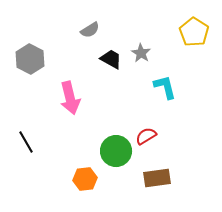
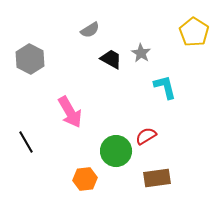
pink arrow: moved 14 px down; rotated 16 degrees counterclockwise
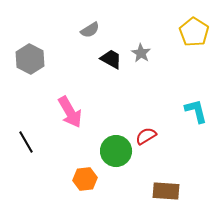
cyan L-shape: moved 31 px right, 24 px down
brown rectangle: moved 9 px right, 13 px down; rotated 12 degrees clockwise
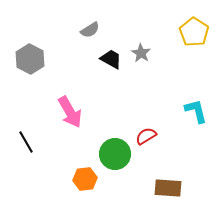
green circle: moved 1 px left, 3 px down
brown rectangle: moved 2 px right, 3 px up
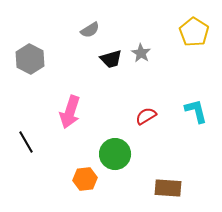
black trapezoid: rotated 135 degrees clockwise
pink arrow: rotated 48 degrees clockwise
red semicircle: moved 20 px up
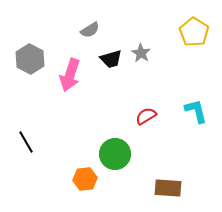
pink arrow: moved 37 px up
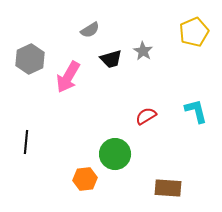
yellow pentagon: rotated 16 degrees clockwise
gray star: moved 2 px right, 2 px up
gray hexagon: rotated 8 degrees clockwise
pink arrow: moved 2 px left, 2 px down; rotated 12 degrees clockwise
black line: rotated 35 degrees clockwise
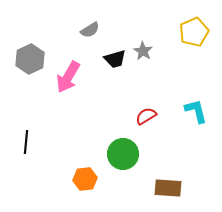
black trapezoid: moved 4 px right
green circle: moved 8 px right
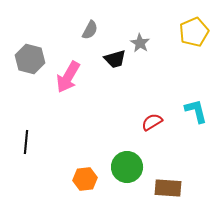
gray semicircle: rotated 30 degrees counterclockwise
gray star: moved 3 px left, 8 px up
gray hexagon: rotated 20 degrees counterclockwise
red semicircle: moved 6 px right, 6 px down
green circle: moved 4 px right, 13 px down
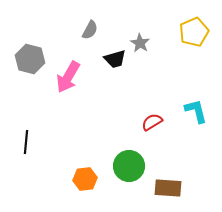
green circle: moved 2 px right, 1 px up
